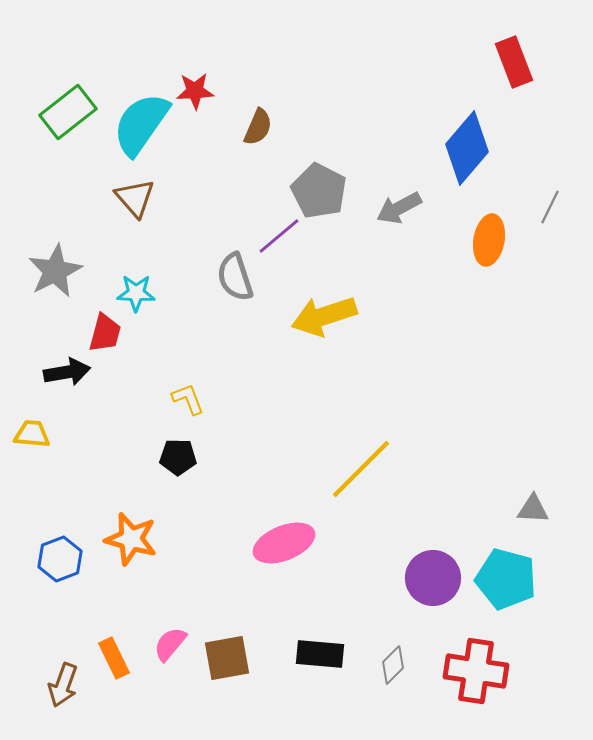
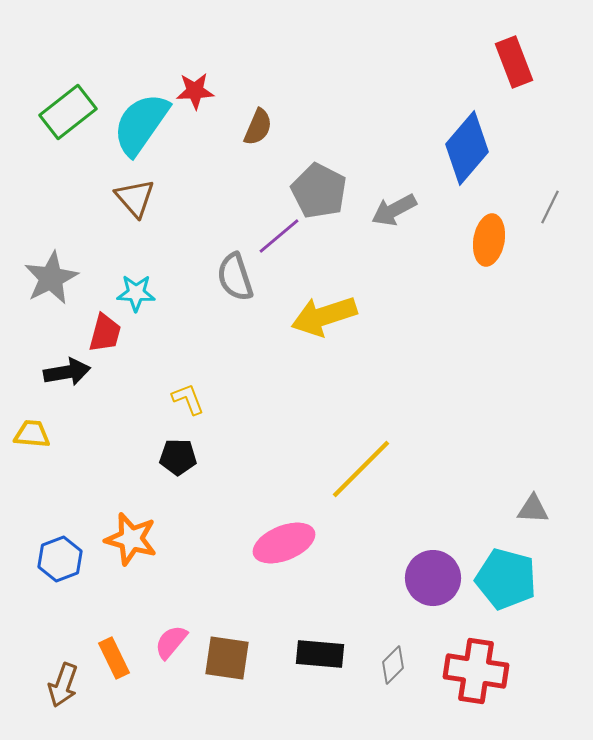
gray arrow: moved 5 px left, 2 px down
gray star: moved 4 px left, 7 px down
pink semicircle: moved 1 px right, 2 px up
brown square: rotated 18 degrees clockwise
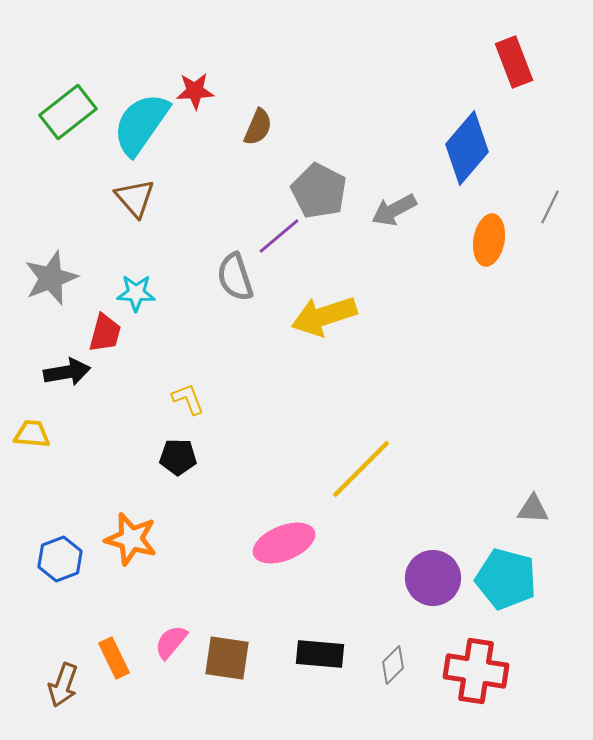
gray star: rotated 6 degrees clockwise
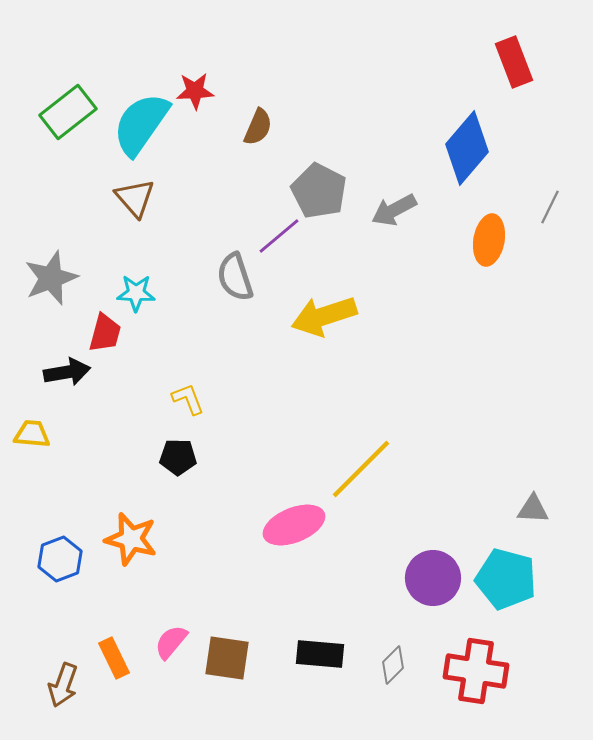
pink ellipse: moved 10 px right, 18 px up
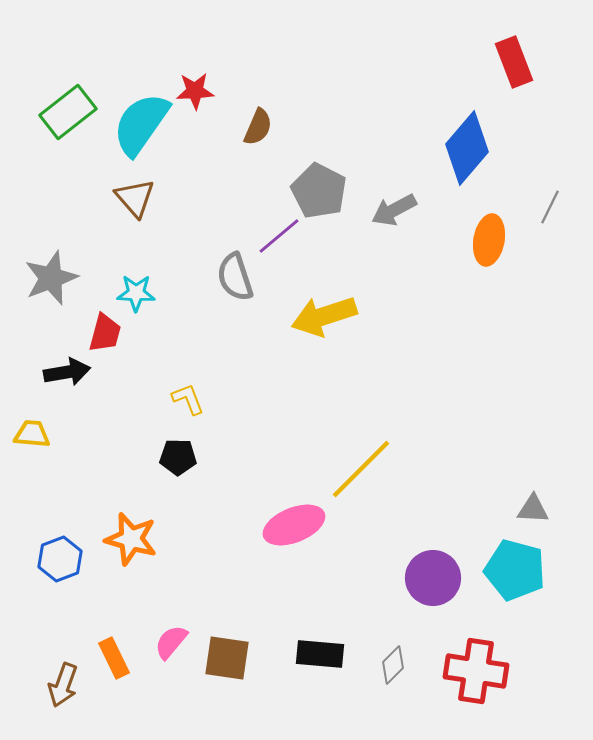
cyan pentagon: moved 9 px right, 9 px up
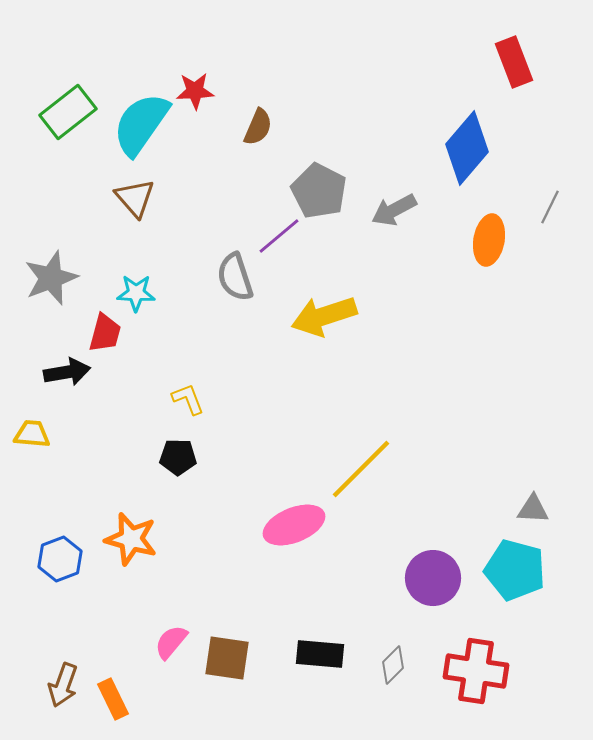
orange rectangle: moved 1 px left, 41 px down
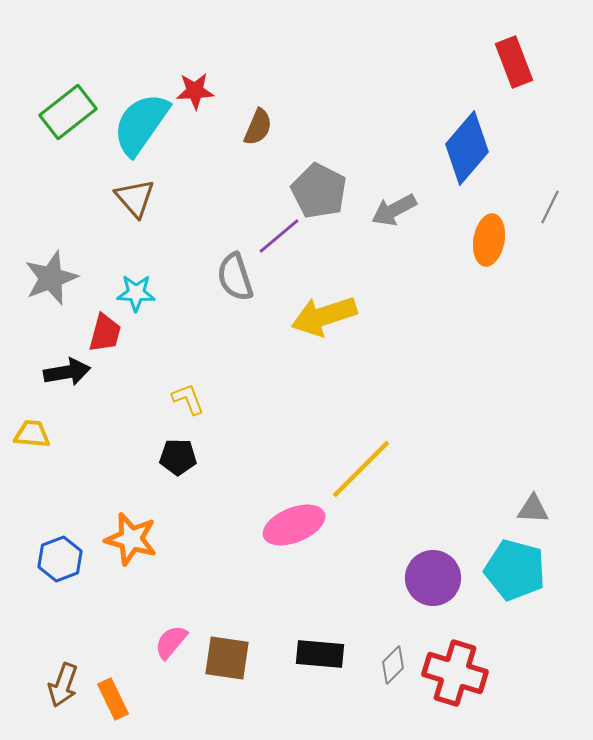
red cross: moved 21 px left, 2 px down; rotated 8 degrees clockwise
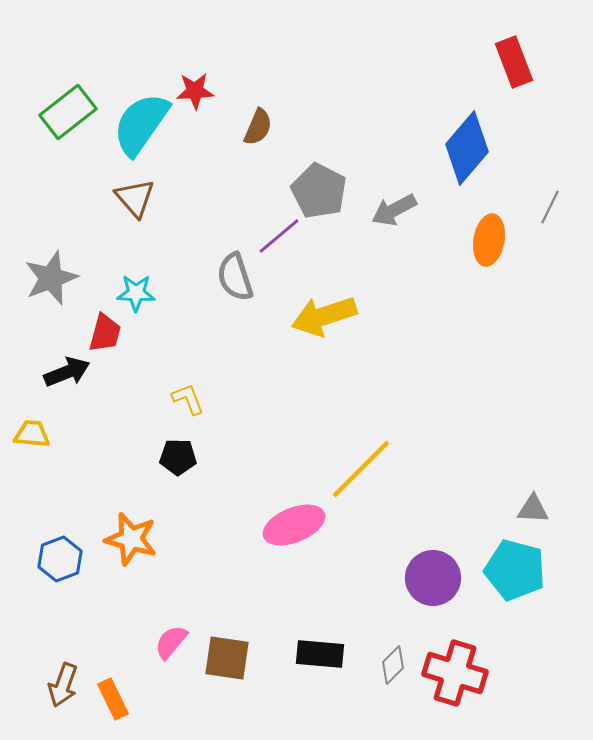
black arrow: rotated 12 degrees counterclockwise
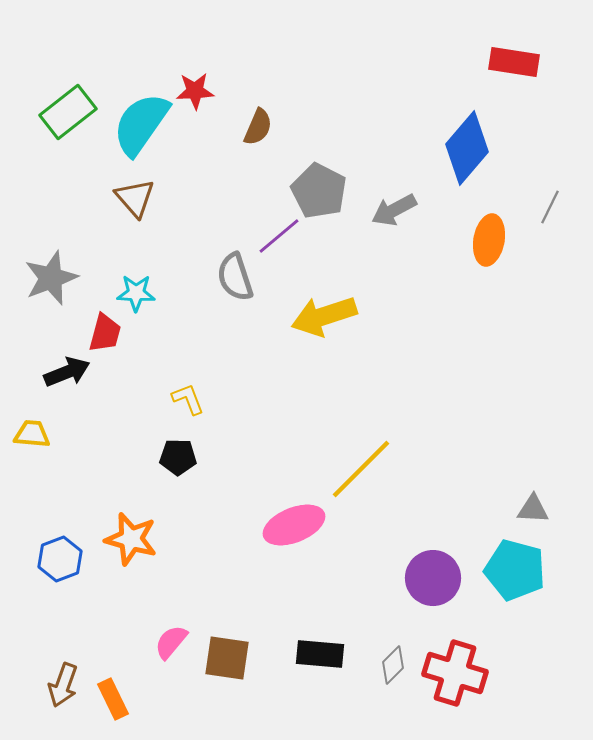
red rectangle: rotated 60 degrees counterclockwise
